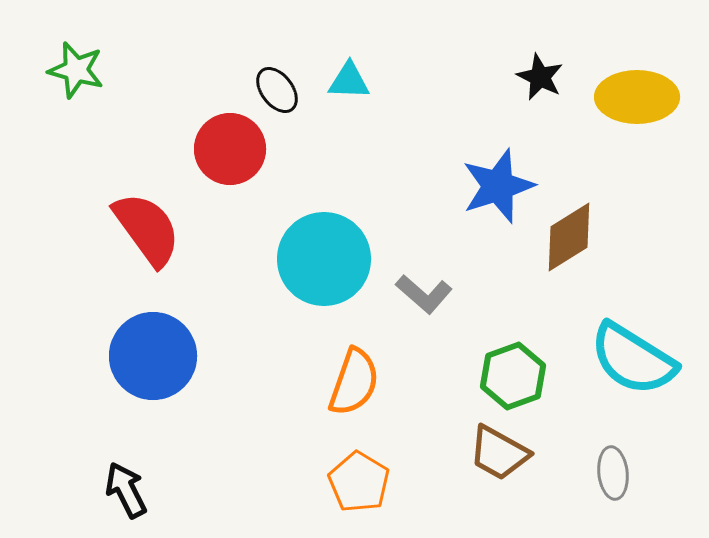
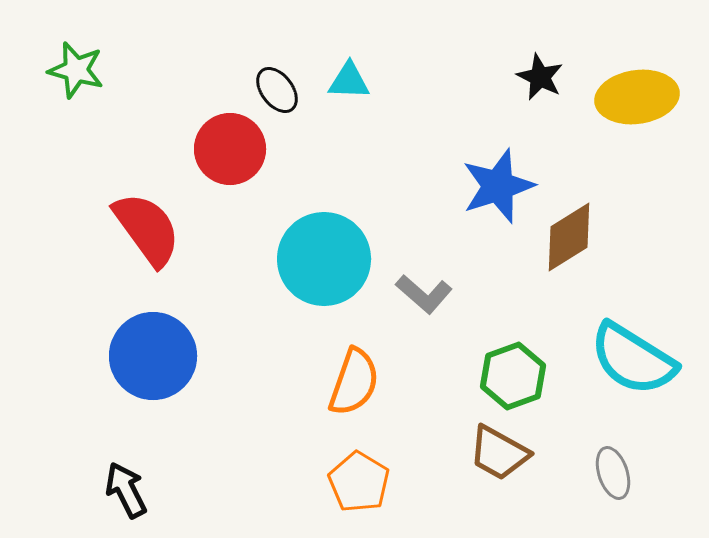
yellow ellipse: rotated 8 degrees counterclockwise
gray ellipse: rotated 12 degrees counterclockwise
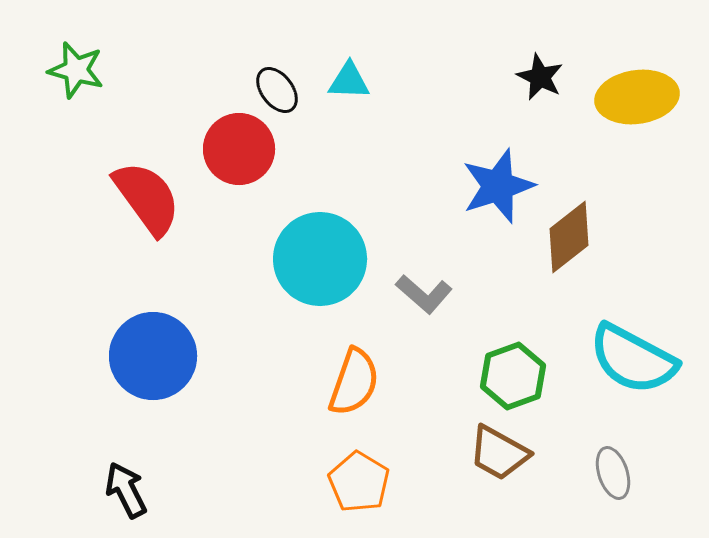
red circle: moved 9 px right
red semicircle: moved 31 px up
brown diamond: rotated 6 degrees counterclockwise
cyan circle: moved 4 px left
cyan semicircle: rotated 4 degrees counterclockwise
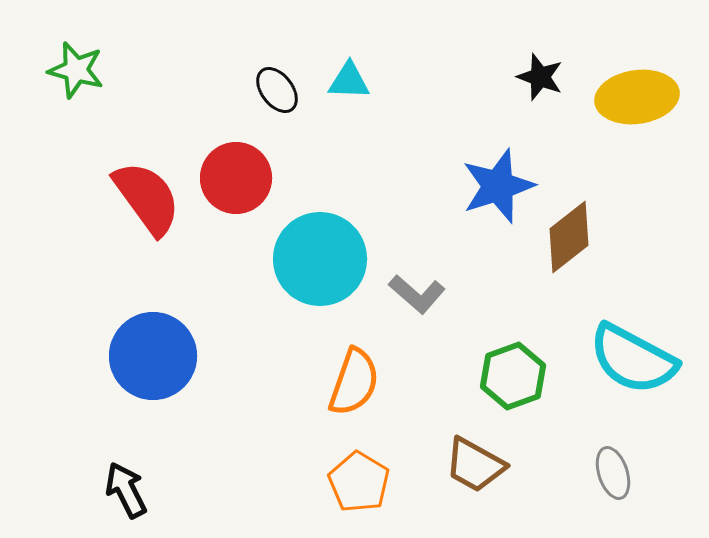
black star: rotated 6 degrees counterclockwise
red circle: moved 3 px left, 29 px down
gray L-shape: moved 7 px left
brown trapezoid: moved 24 px left, 12 px down
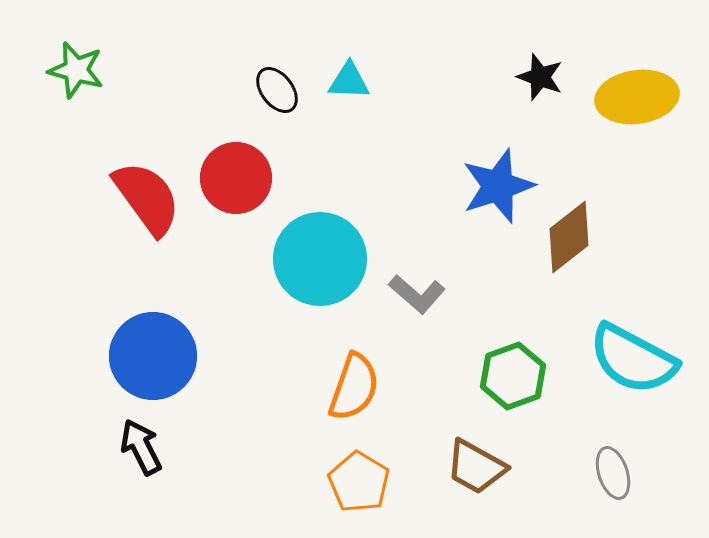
orange semicircle: moved 5 px down
brown trapezoid: moved 1 px right, 2 px down
black arrow: moved 15 px right, 43 px up
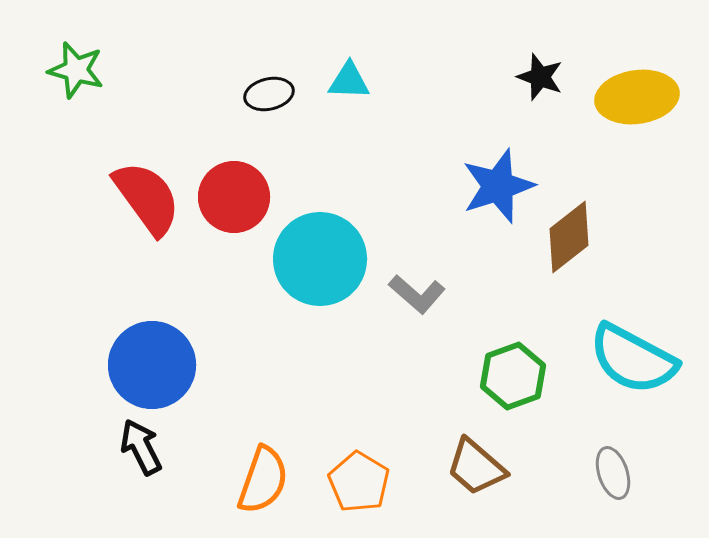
black ellipse: moved 8 px left, 4 px down; rotated 66 degrees counterclockwise
red circle: moved 2 px left, 19 px down
blue circle: moved 1 px left, 9 px down
orange semicircle: moved 91 px left, 93 px down
brown trapezoid: rotated 12 degrees clockwise
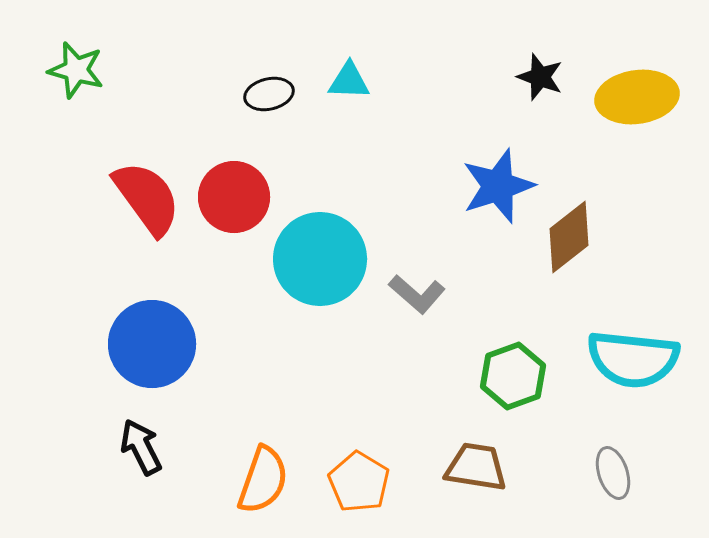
cyan semicircle: rotated 22 degrees counterclockwise
blue circle: moved 21 px up
brown trapezoid: rotated 148 degrees clockwise
